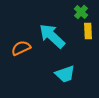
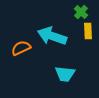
cyan arrow: rotated 24 degrees counterclockwise
cyan trapezoid: rotated 25 degrees clockwise
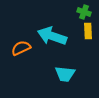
green cross: moved 3 px right; rotated 24 degrees counterclockwise
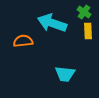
green cross: rotated 16 degrees clockwise
cyan arrow: moved 13 px up
orange semicircle: moved 2 px right, 7 px up; rotated 18 degrees clockwise
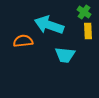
cyan arrow: moved 3 px left, 2 px down
cyan trapezoid: moved 19 px up
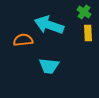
yellow rectangle: moved 2 px down
orange semicircle: moved 1 px up
cyan trapezoid: moved 16 px left, 11 px down
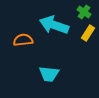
cyan arrow: moved 5 px right
yellow rectangle: rotated 35 degrees clockwise
cyan trapezoid: moved 8 px down
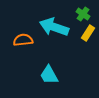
green cross: moved 1 px left, 2 px down
cyan arrow: moved 2 px down
cyan trapezoid: moved 1 px down; rotated 55 degrees clockwise
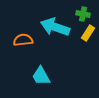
green cross: rotated 24 degrees counterclockwise
cyan arrow: moved 1 px right
cyan trapezoid: moved 8 px left, 1 px down
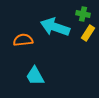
cyan trapezoid: moved 6 px left
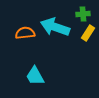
green cross: rotated 16 degrees counterclockwise
orange semicircle: moved 2 px right, 7 px up
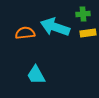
yellow rectangle: rotated 49 degrees clockwise
cyan trapezoid: moved 1 px right, 1 px up
